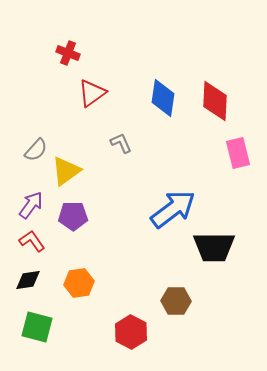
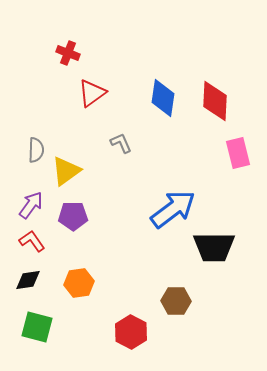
gray semicircle: rotated 40 degrees counterclockwise
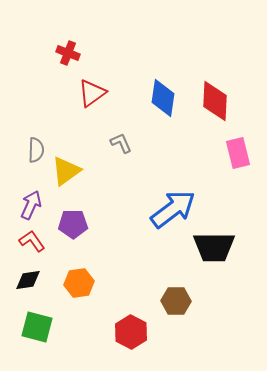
purple arrow: rotated 12 degrees counterclockwise
purple pentagon: moved 8 px down
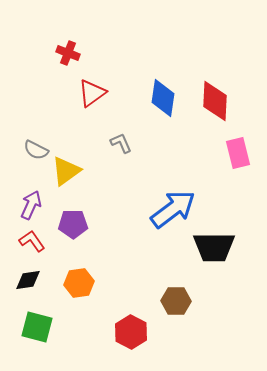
gray semicircle: rotated 115 degrees clockwise
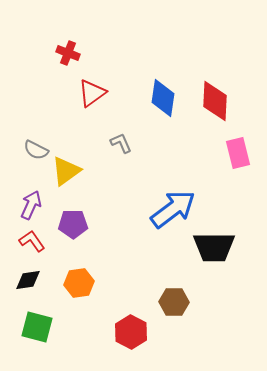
brown hexagon: moved 2 px left, 1 px down
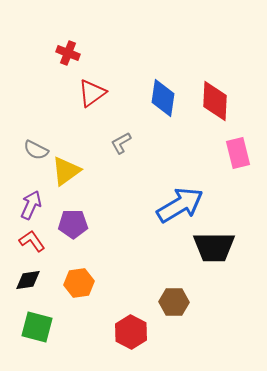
gray L-shape: rotated 95 degrees counterclockwise
blue arrow: moved 7 px right, 4 px up; rotated 6 degrees clockwise
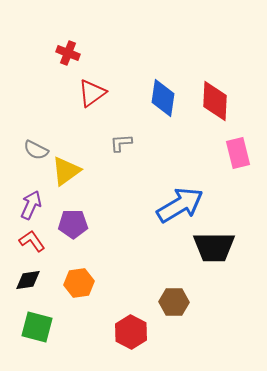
gray L-shape: rotated 25 degrees clockwise
